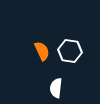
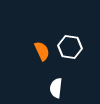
white hexagon: moved 4 px up
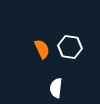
orange semicircle: moved 2 px up
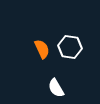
white semicircle: rotated 36 degrees counterclockwise
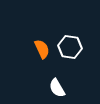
white semicircle: moved 1 px right
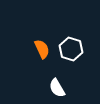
white hexagon: moved 1 px right, 2 px down; rotated 10 degrees clockwise
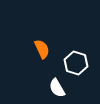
white hexagon: moved 5 px right, 14 px down
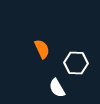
white hexagon: rotated 15 degrees counterclockwise
